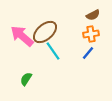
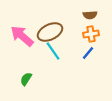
brown semicircle: moved 3 px left; rotated 24 degrees clockwise
brown ellipse: moved 5 px right; rotated 15 degrees clockwise
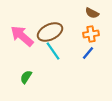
brown semicircle: moved 2 px right, 2 px up; rotated 32 degrees clockwise
green semicircle: moved 2 px up
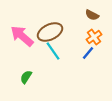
brown semicircle: moved 2 px down
orange cross: moved 3 px right, 3 px down; rotated 28 degrees counterclockwise
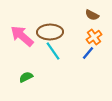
brown ellipse: rotated 25 degrees clockwise
green semicircle: rotated 32 degrees clockwise
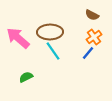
pink arrow: moved 4 px left, 2 px down
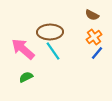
pink arrow: moved 5 px right, 11 px down
blue line: moved 9 px right
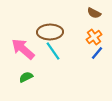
brown semicircle: moved 2 px right, 2 px up
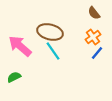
brown semicircle: rotated 24 degrees clockwise
brown ellipse: rotated 15 degrees clockwise
orange cross: moved 1 px left
pink arrow: moved 3 px left, 3 px up
green semicircle: moved 12 px left
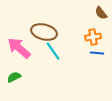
brown semicircle: moved 7 px right
brown ellipse: moved 6 px left
orange cross: rotated 28 degrees clockwise
pink arrow: moved 1 px left, 2 px down
blue line: rotated 56 degrees clockwise
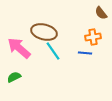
blue line: moved 12 px left
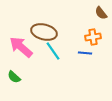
pink arrow: moved 2 px right, 1 px up
green semicircle: rotated 112 degrees counterclockwise
